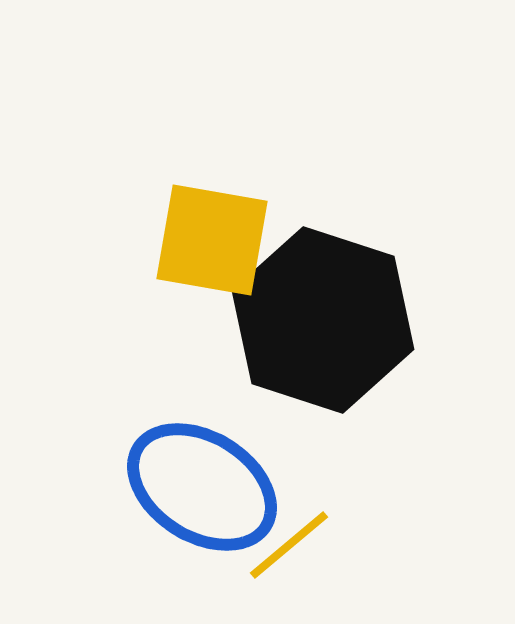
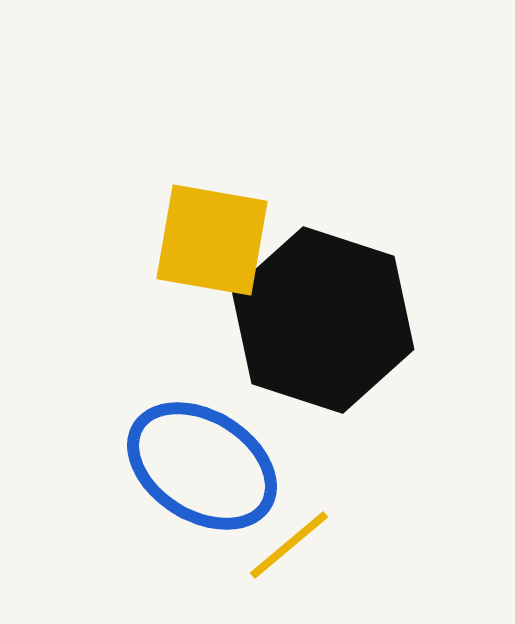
blue ellipse: moved 21 px up
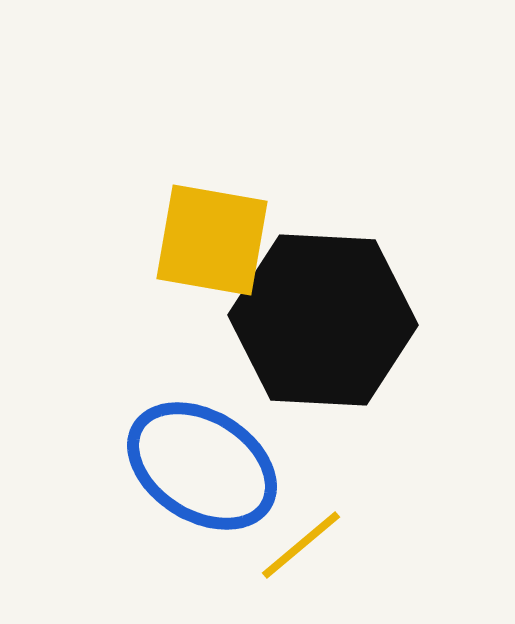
black hexagon: rotated 15 degrees counterclockwise
yellow line: moved 12 px right
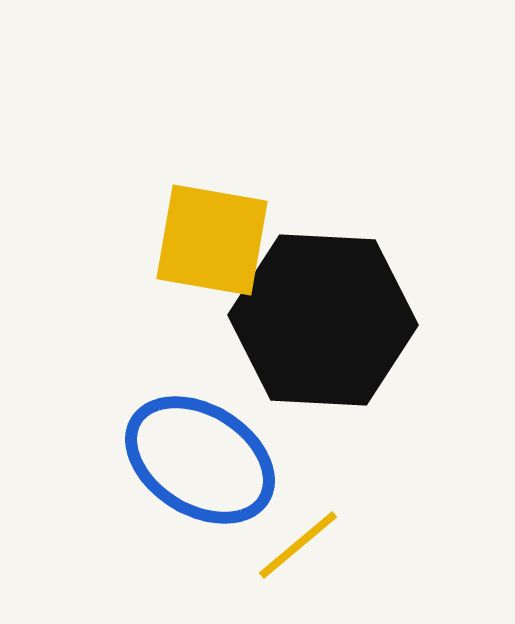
blue ellipse: moved 2 px left, 6 px up
yellow line: moved 3 px left
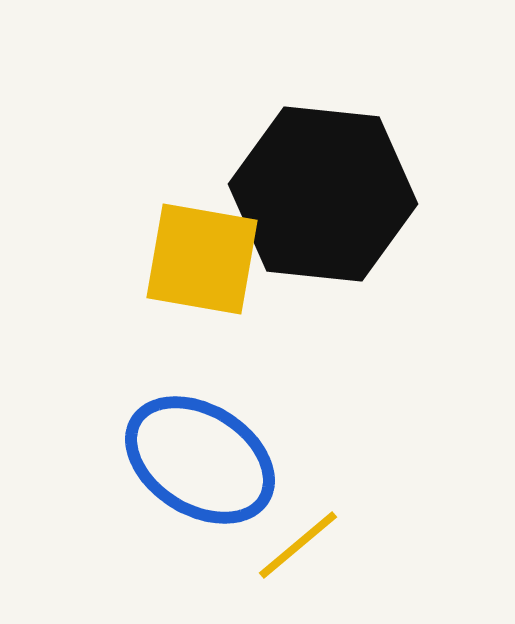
yellow square: moved 10 px left, 19 px down
black hexagon: moved 126 px up; rotated 3 degrees clockwise
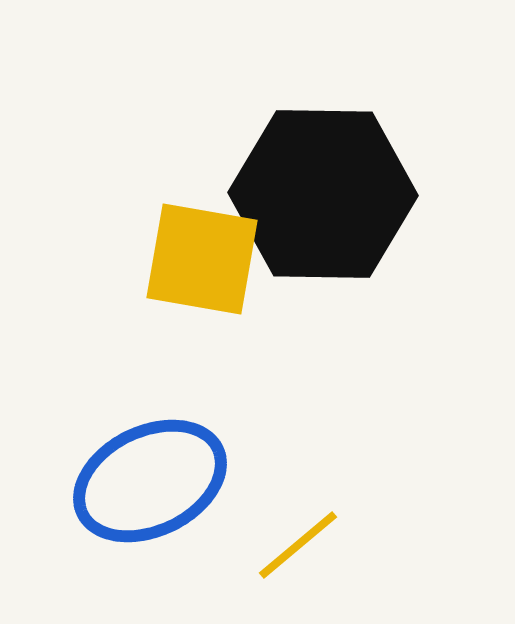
black hexagon: rotated 5 degrees counterclockwise
blue ellipse: moved 50 px left, 21 px down; rotated 58 degrees counterclockwise
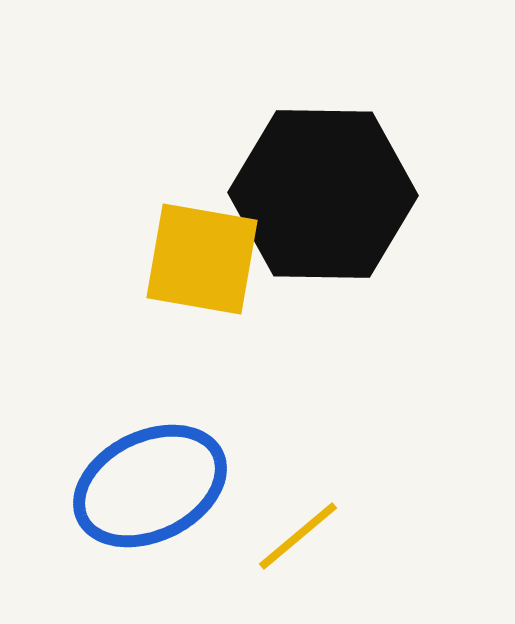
blue ellipse: moved 5 px down
yellow line: moved 9 px up
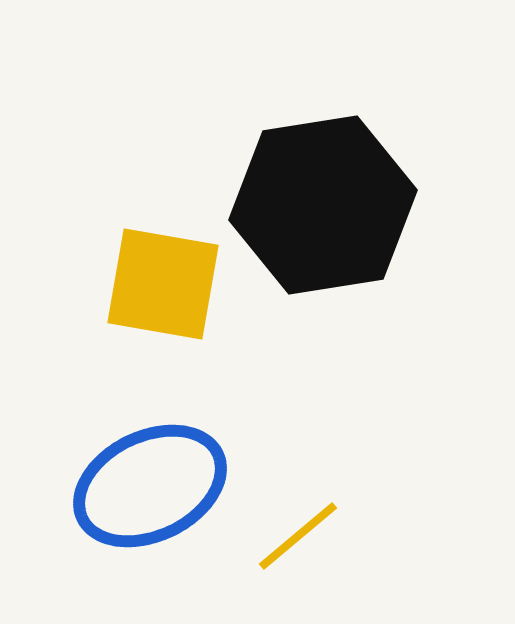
black hexagon: moved 11 px down; rotated 10 degrees counterclockwise
yellow square: moved 39 px left, 25 px down
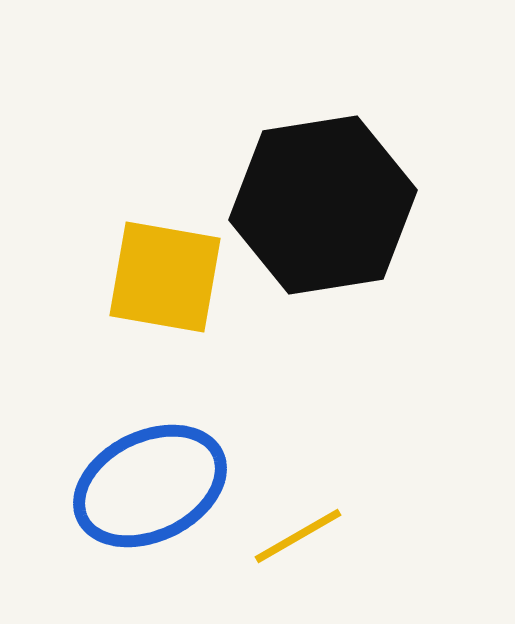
yellow square: moved 2 px right, 7 px up
yellow line: rotated 10 degrees clockwise
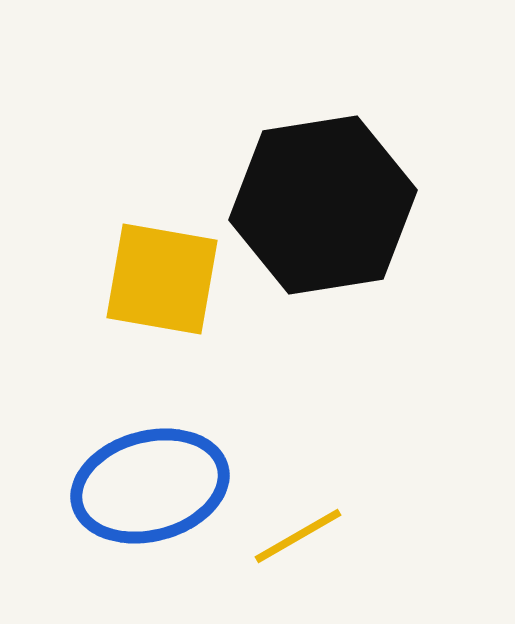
yellow square: moved 3 px left, 2 px down
blue ellipse: rotated 11 degrees clockwise
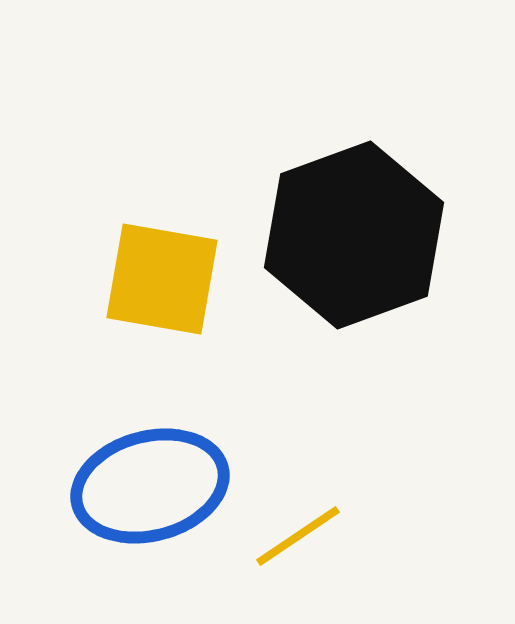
black hexagon: moved 31 px right, 30 px down; rotated 11 degrees counterclockwise
yellow line: rotated 4 degrees counterclockwise
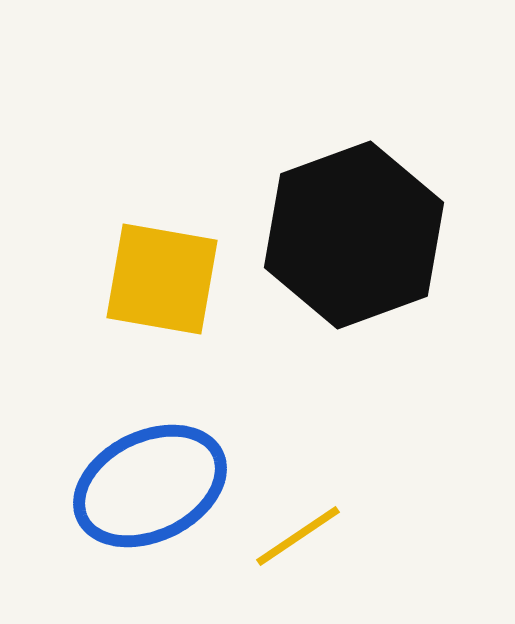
blue ellipse: rotated 11 degrees counterclockwise
